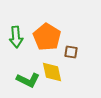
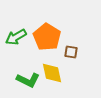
green arrow: rotated 65 degrees clockwise
yellow diamond: moved 1 px down
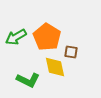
yellow diamond: moved 3 px right, 6 px up
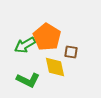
green arrow: moved 9 px right, 8 px down
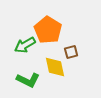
orange pentagon: moved 1 px right, 7 px up
brown square: rotated 24 degrees counterclockwise
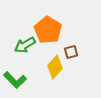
yellow diamond: rotated 55 degrees clockwise
green L-shape: moved 13 px left; rotated 20 degrees clockwise
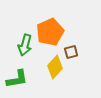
orange pentagon: moved 2 px right, 2 px down; rotated 16 degrees clockwise
green arrow: rotated 45 degrees counterclockwise
green L-shape: moved 2 px right, 1 px up; rotated 55 degrees counterclockwise
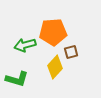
orange pentagon: moved 3 px right; rotated 20 degrees clockwise
green arrow: rotated 60 degrees clockwise
green L-shape: rotated 25 degrees clockwise
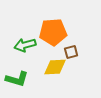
yellow diamond: rotated 45 degrees clockwise
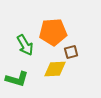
green arrow: rotated 105 degrees counterclockwise
yellow diamond: moved 2 px down
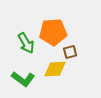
green arrow: moved 1 px right, 2 px up
brown square: moved 1 px left
green L-shape: moved 6 px right; rotated 20 degrees clockwise
